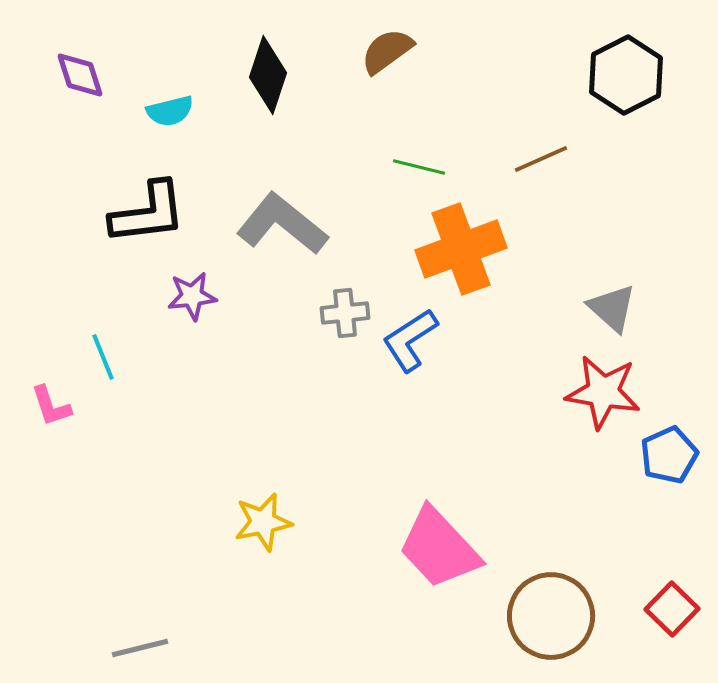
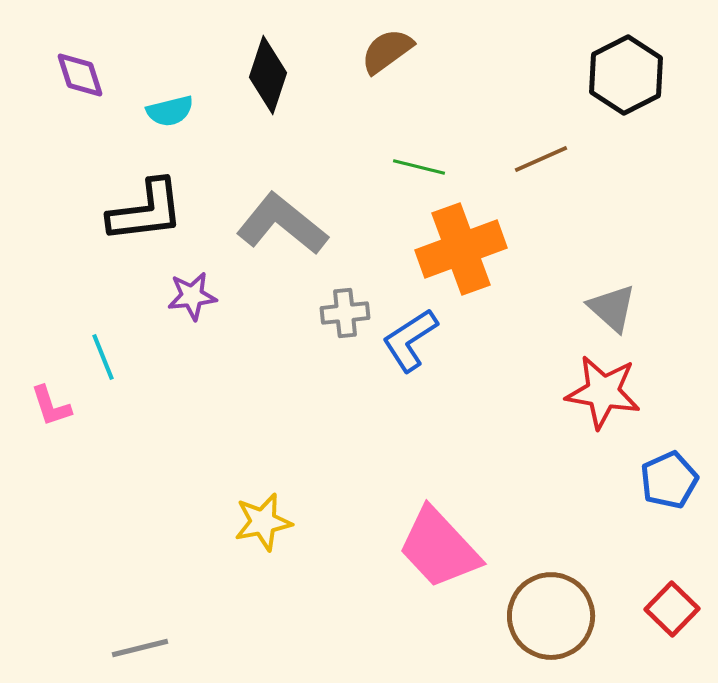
black L-shape: moved 2 px left, 2 px up
blue pentagon: moved 25 px down
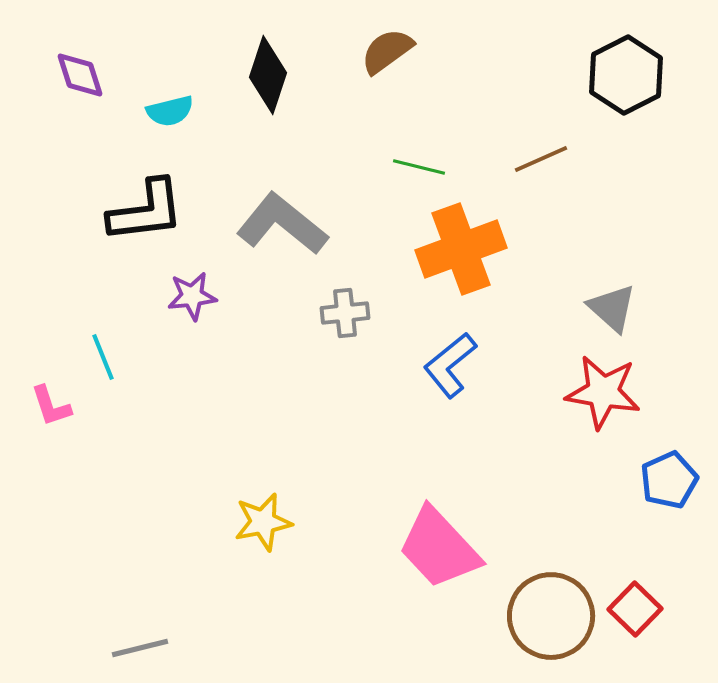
blue L-shape: moved 40 px right, 25 px down; rotated 6 degrees counterclockwise
red square: moved 37 px left
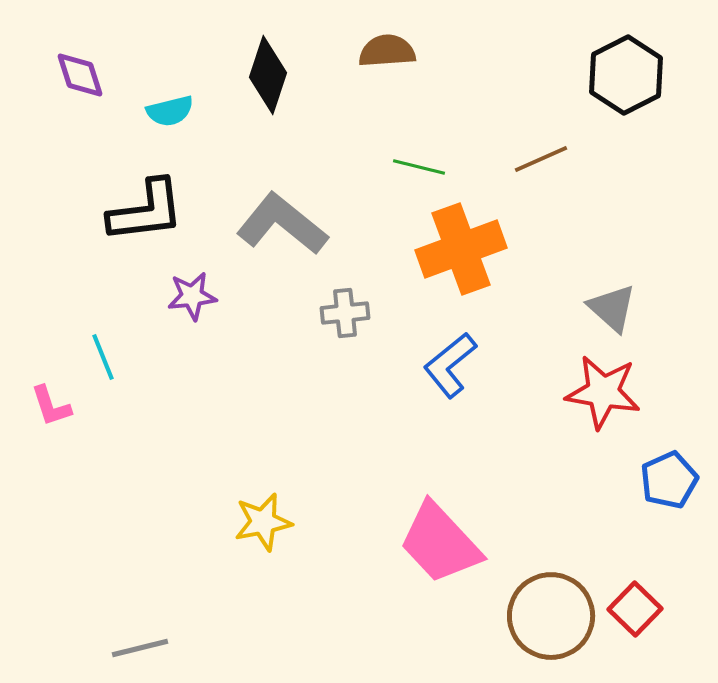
brown semicircle: rotated 32 degrees clockwise
pink trapezoid: moved 1 px right, 5 px up
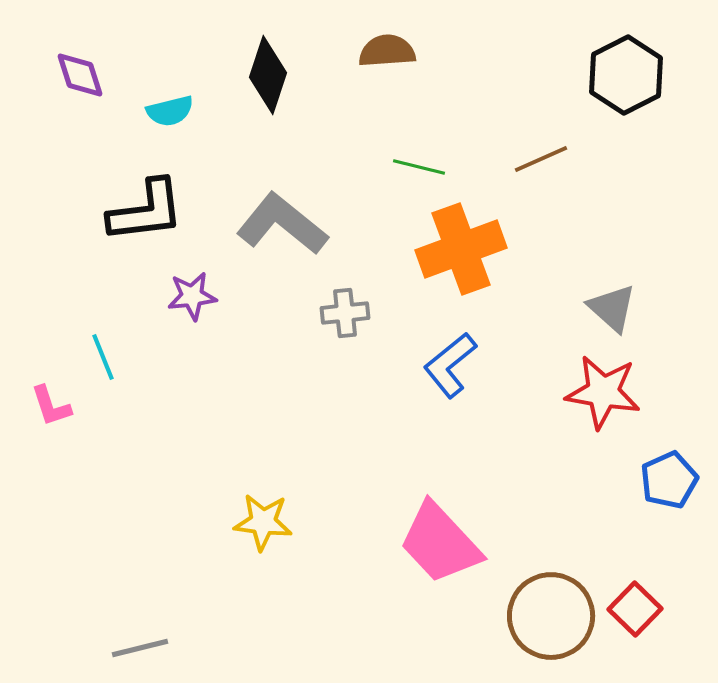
yellow star: rotated 18 degrees clockwise
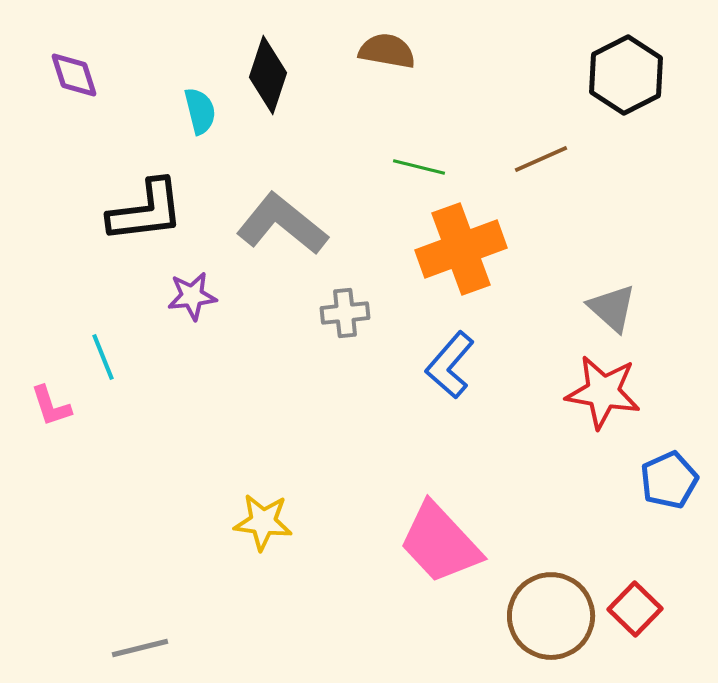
brown semicircle: rotated 14 degrees clockwise
purple diamond: moved 6 px left
cyan semicircle: moved 30 px right; rotated 90 degrees counterclockwise
blue L-shape: rotated 10 degrees counterclockwise
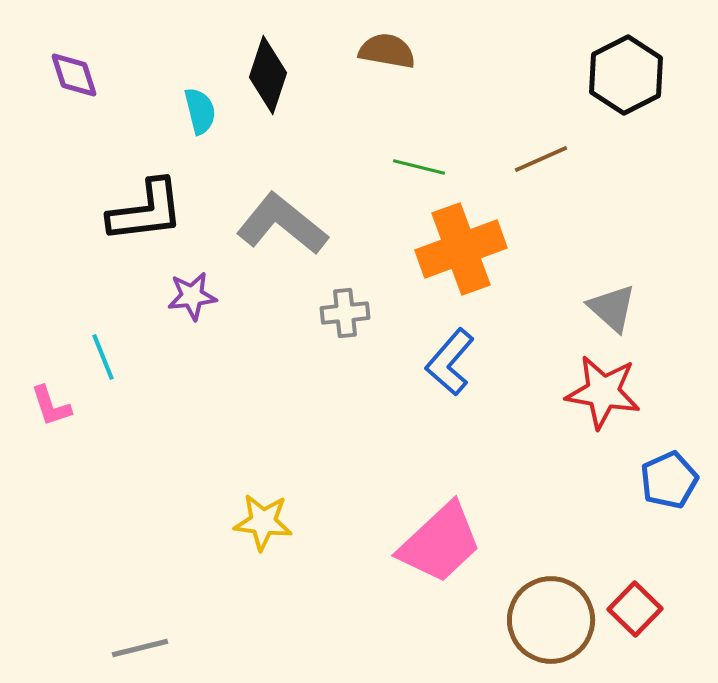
blue L-shape: moved 3 px up
pink trapezoid: rotated 90 degrees counterclockwise
brown circle: moved 4 px down
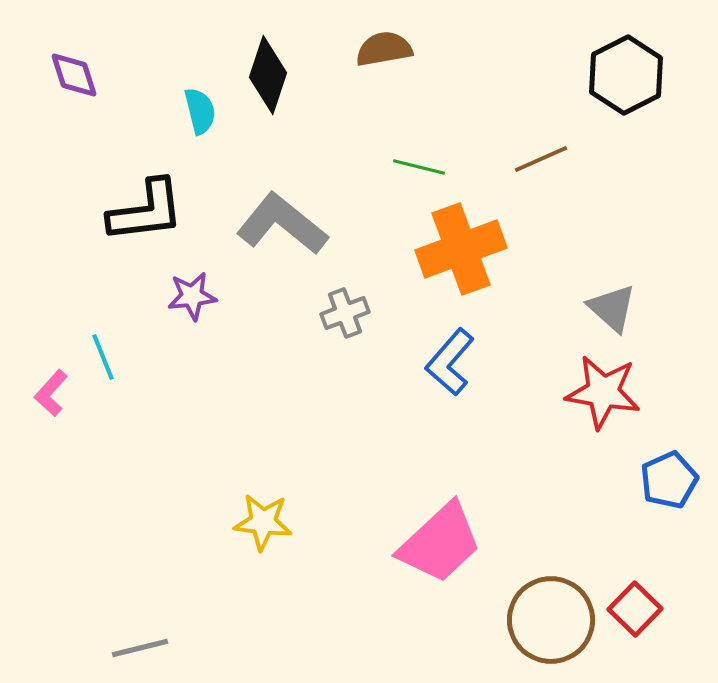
brown semicircle: moved 3 px left, 2 px up; rotated 20 degrees counterclockwise
gray cross: rotated 15 degrees counterclockwise
pink L-shape: moved 13 px up; rotated 60 degrees clockwise
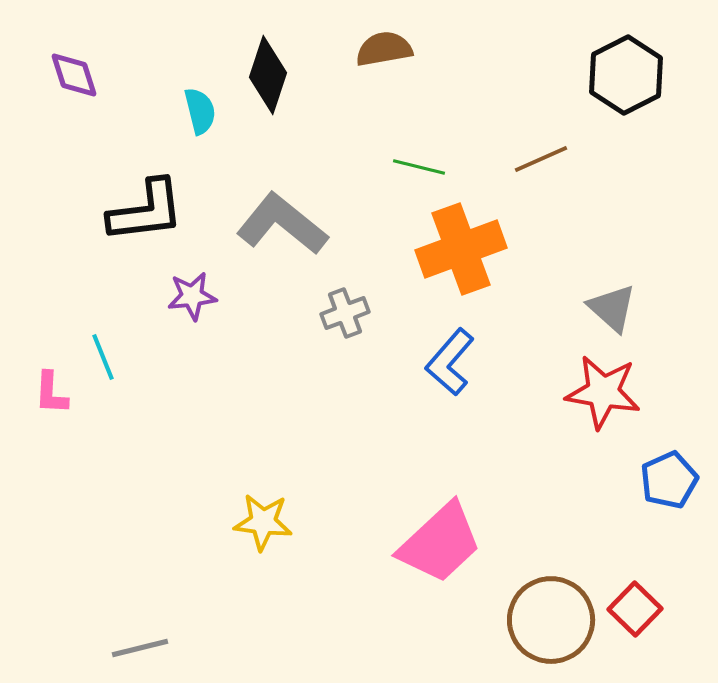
pink L-shape: rotated 39 degrees counterclockwise
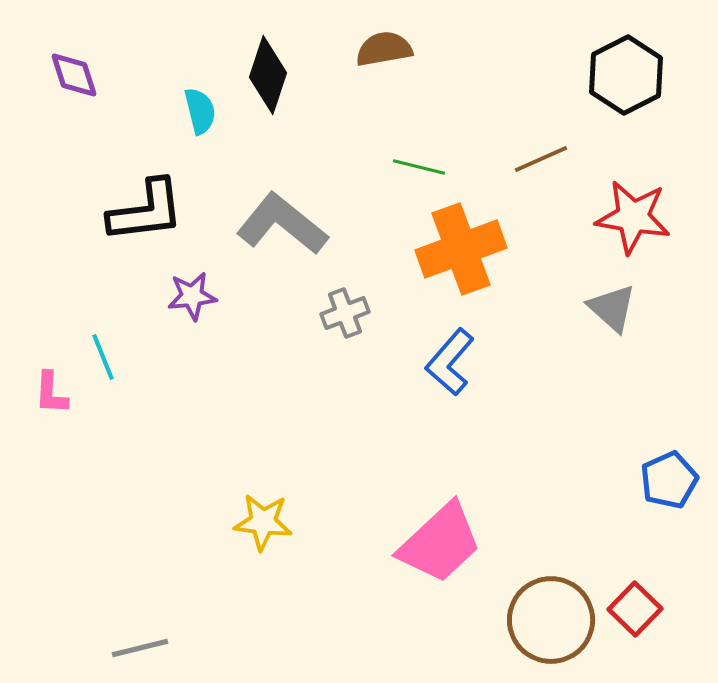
red star: moved 30 px right, 175 px up
